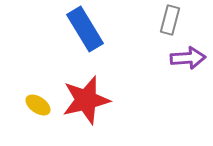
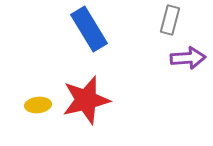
blue rectangle: moved 4 px right
yellow ellipse: rotated 40 degrees counterclockwise
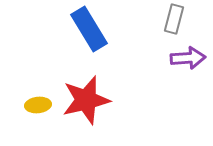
gray rectangle: moved 4 px right, 1 px up
